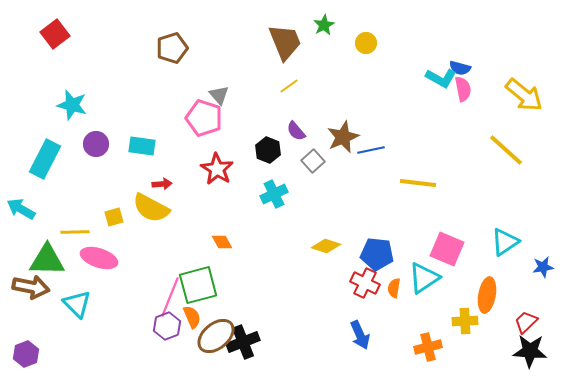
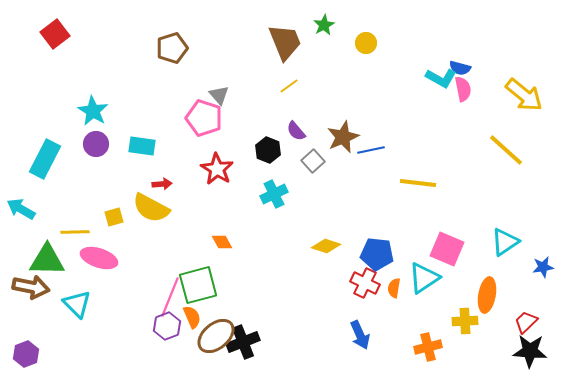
cyan star at (72, 105): moved 21 px right, 6 px down; rotated 16 degrees clockwise
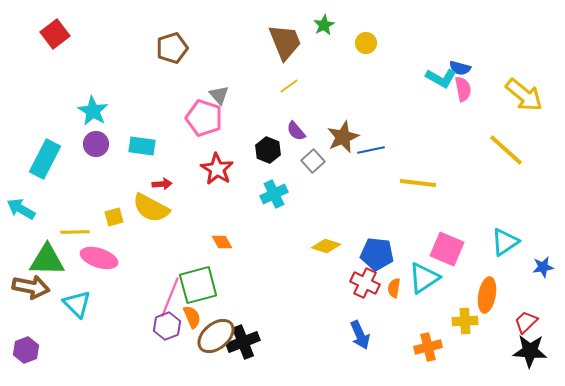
purple hexagon at (26, 354): moved 4 px up
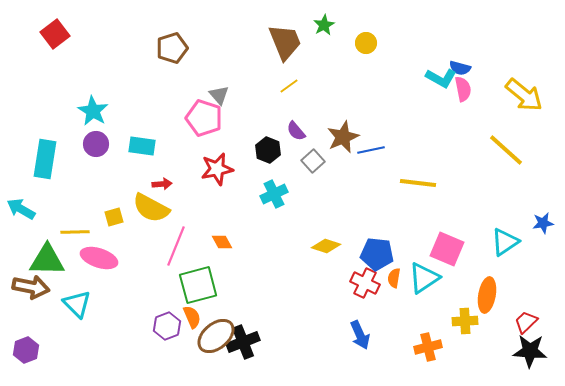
cyan rectangle at (45, 159): rotated 18 degrees counterclockwise
red star at (217, 169): rotated 28 degrees clockwise
blue star at (543, 267): moved 44 px up
orange semicircle at (394, 288): moved 10 px up
pink line at (170, 297): moved 6 px right, 51 px up
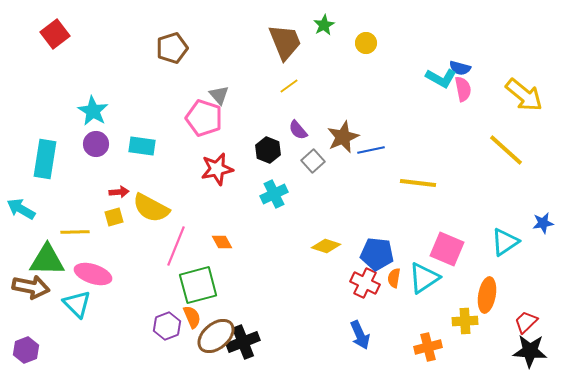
purple semicircle at (296, 131): moved 2 px right, 1 px up
red arrow at (162, 184): moved 43 px left, 8 px down
pink ellipse at (99, 258): moved 6 px left, 16 px down
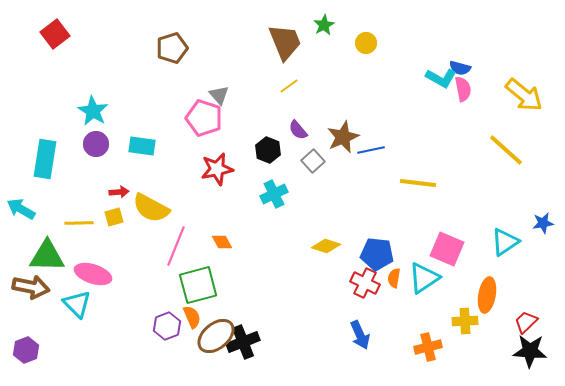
yellow line at (75, 232): moved 4 px right, 9 px up
green triangle at (47, 260): moved 4 px up
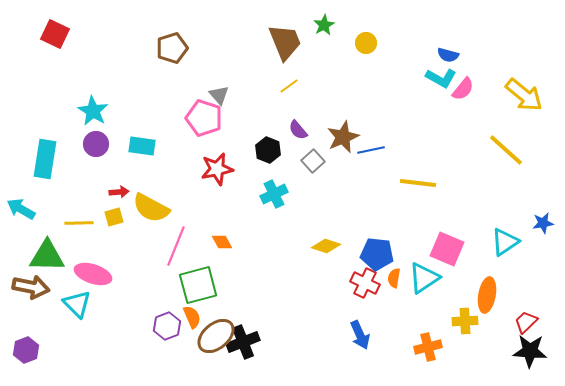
red square at (55, 34): rotated 28 degrees counterclockwise
blue semicircle at (460, 68): moved 12 px left, 13 px up
pink semicircle at (463, 89): rotated 50 degrees clockwise
